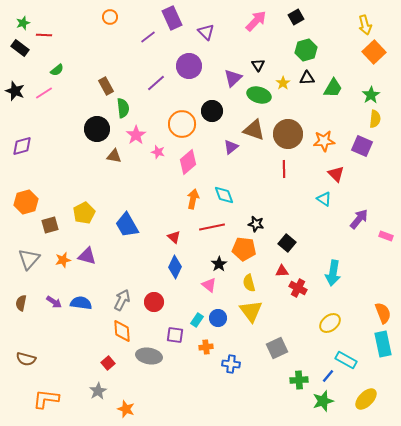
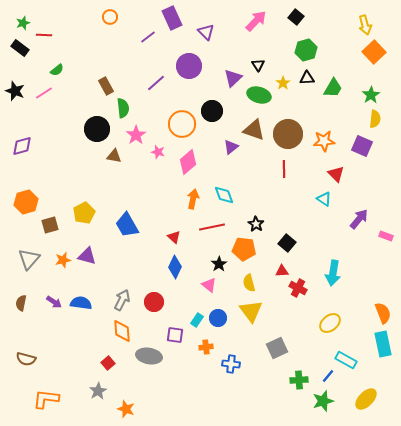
black square at (296, 17): rotated 21 degrees counterclockwise
black star at (256, 224): rotated 21 degrees clockwise
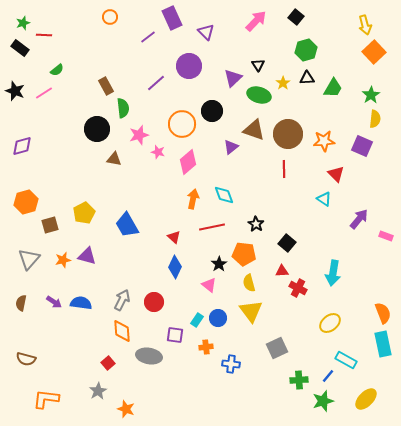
pink star at (136, 135): moved 3 px right; rotated 18 degrees clockwise
brown triangle at (114, 156): moved 3 px down
orange pentagon at (244, 249): moved 5 px down
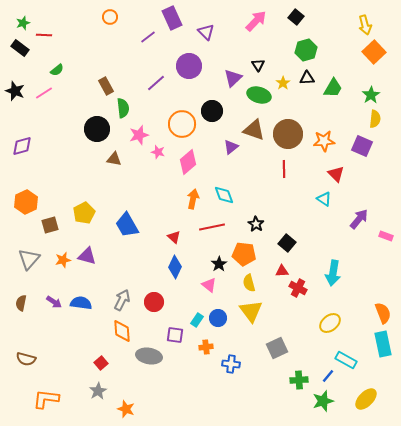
orange hexagon at (26, 202): rotated 10 degrees counterclockwise
red square at (108, 363): moved 7 px left
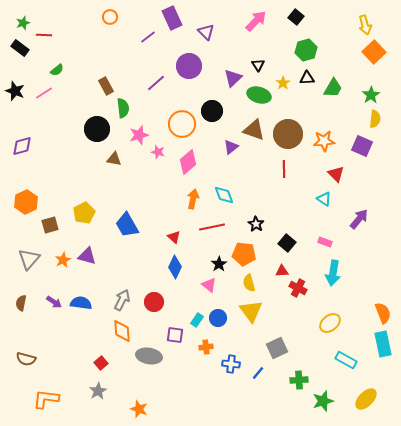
pink rectangle at (386, 236): moved 61 px left, 6 px down
orange star at (63, 260): rotated 14 degrees counterclockwise
blue line at (328, 376): moved 70 px left, 3 px up
orange star at (126, 409): moved 13 px right
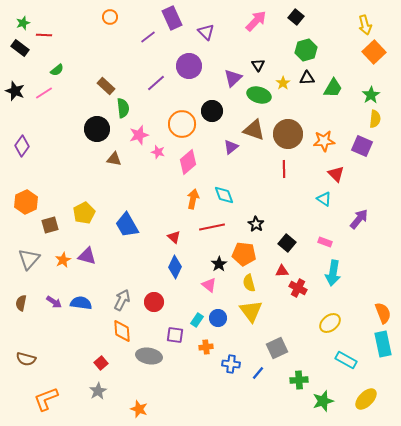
brown rectangle at (106, 86): rotated 18 degrees counterclockwise
purple diamond at (22, 146): rotated 40 degrees counterclockwise
orange L-shape at (46, 399): rotated 28 degrees counterclockwise
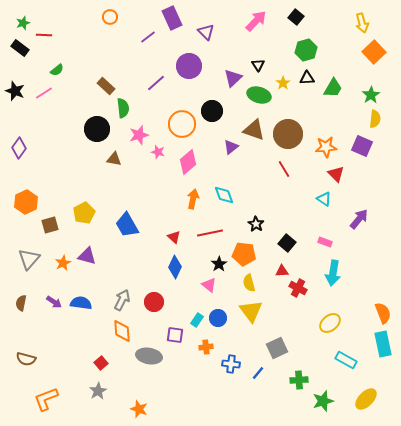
yellow arrow at (365, 25): moved 3 px left, 2 px up
orange star at (324, 141): moved 2 px right, 6 px down
purple diamond at (22, 146): moved 3 px left, 2 px down
red line at (284, 169): rotated 30 degrees counterclockwise
red line at (212, 227): moved 2 px left, 6 px down
orange star at (63, 260): moved 3 px down
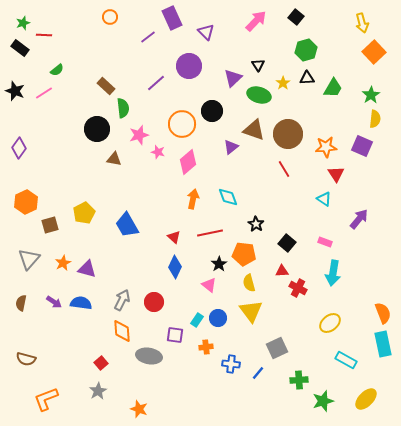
red triangle at (336, 174): rotated 12 degrees clockwise
cyan diamond at (224, 195): moved 4 px right, 2 px down
purple triangle at (87, 256): moved 13 px down
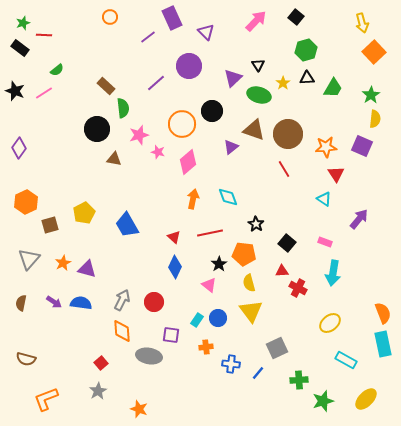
purple square at (175, 335): moved 4 px left
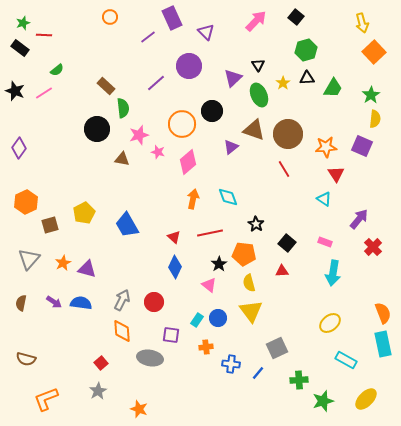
green ellipse at (259, 95): rotated 50 degrees clockwise
brown triangle at (114, 159): moved 8 px right
red cross at (298, 288): moved 75 px right, 41 px up; rotated 18 degrees clockwise
gray ellipse at (149, 356): moved 1 px right, 2 px down
